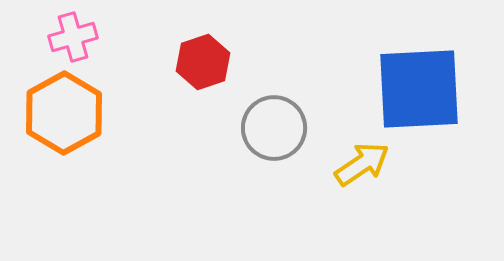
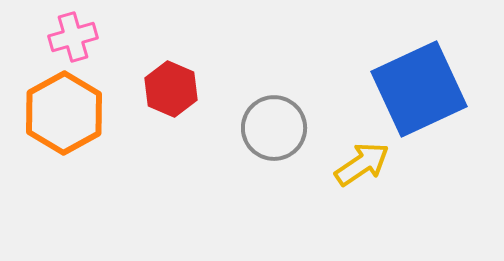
red hexagon: moved 32 px left, 27 px down; rotated 18 degrees counterclockwise
blue square: rotated 22 degrees counterclockwise
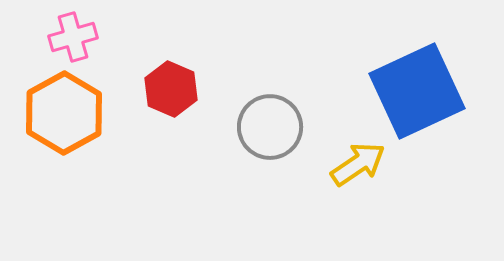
blue square: moved 2 px left, 2 px down
gray circle: moved 4 px left, 1 px up
yellow arrow: moved 4 px left
